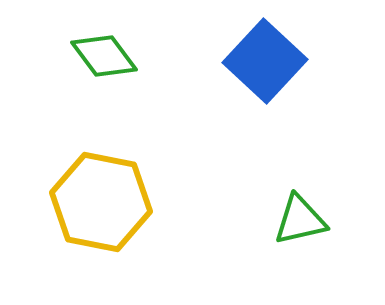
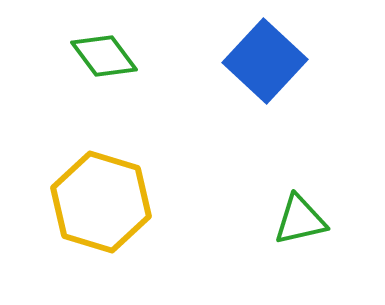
yellow hexagon: rotated 6 degrees clockwise
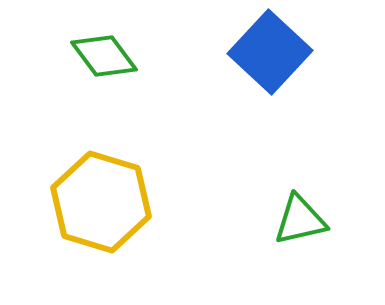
blue square: moved 5 px right, 9 px up
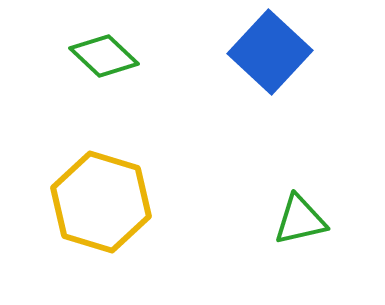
green diamond: rotated 10 degrees counterclockwise
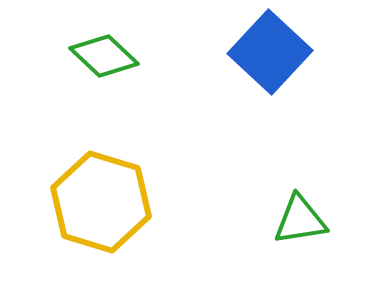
green triangle: rotated 4 degrees clockwise
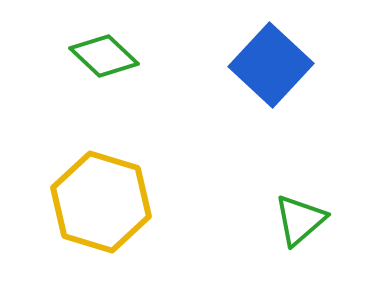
blue square: moved 1 px right, 13 px down
green triangle: rotated 32 degrees counterclockwise
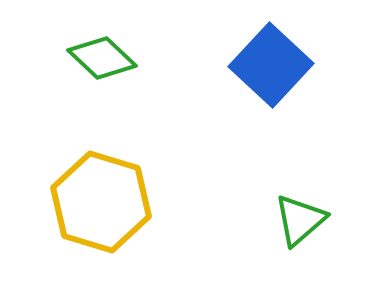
green diamond: moved 2 px left, 2 px down
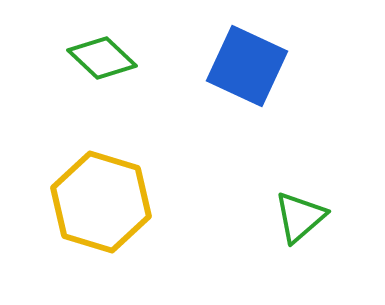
blue square: moved 24 px left, 1 px down; rotated 18 degrees counterclockwise
green triangle: moved 3 px up
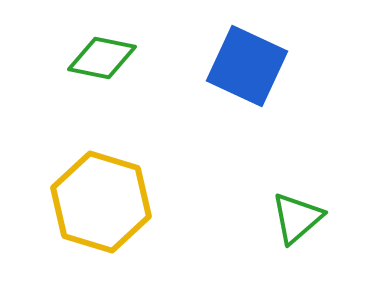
green diamond: rotated 32 degrees counterclockwise
green triangle: moved 3 px left, 1 px down
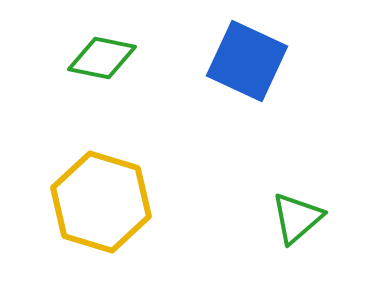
blue square: moved 5 px up
